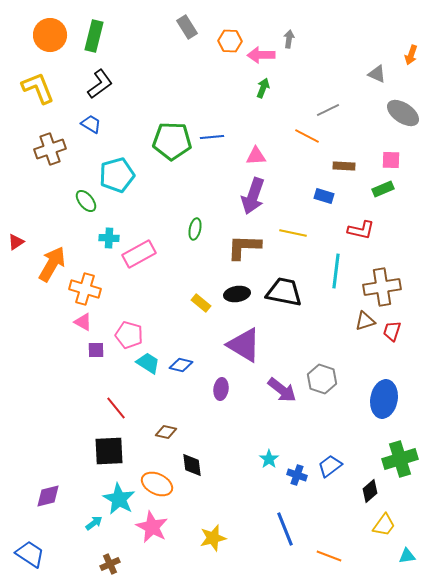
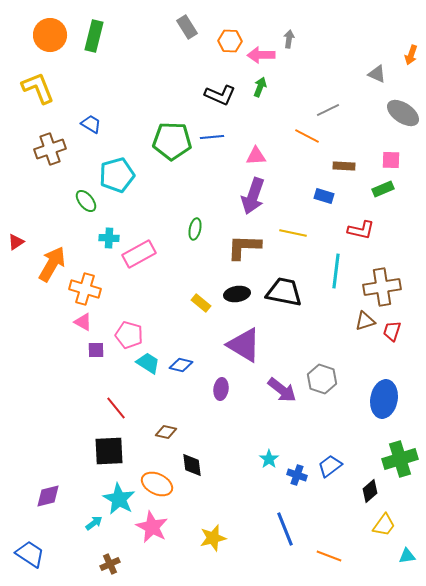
black L-shape at (100, 84): moved 120 px right, 11 px down; rotated 60 degrees clockwise
green arrow at (263, 88): moved 3 px left, 1 px up
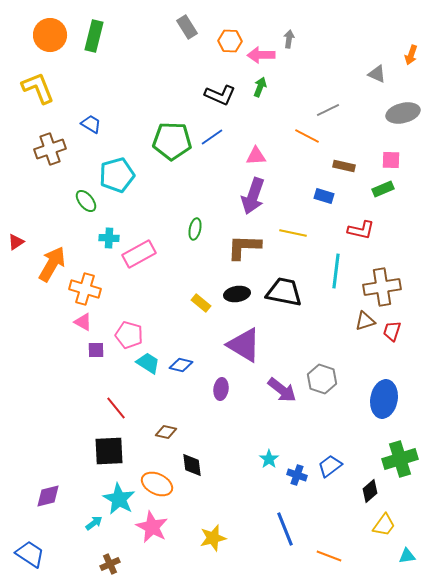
gray ellipse at (403, 113): rotated 48 degrees counterclockwise
blue line at (212, 137): rotated 30 degrees counterclockwise
brown rectangle at (344, 166): rotated 10 degrees clockwise
